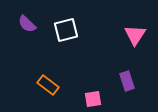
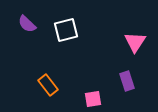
pink triangle: moved 7 px down
orange rectangle: rotated 15 degrees clockwise
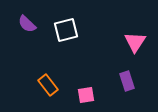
pink square: moved 7 px left, 4 px up
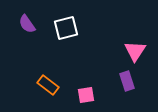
purple semicircle: rotated 12 degrees clockwise
white square: moved 2 px up
pink triangle: moved 9 px down
orange rectangle: rotated 15 degrees counterclockwise
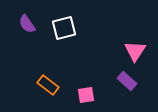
white square: moved 2 px left
purple rectangle: rotated 30 degrees counterclockwise
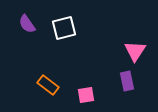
purple rectangle: rotated 36 degrees clockwise
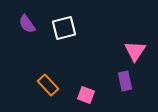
purple rectangle: moved 2 px left
orange rectangle: rotated 10 degrees clockwise
pink square: rotated 30 degrees clockwise
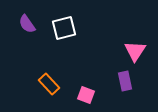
orange rectangle: moved 1 px right, 1 px up
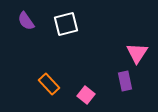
purple semicircle: moved 1 px left, 3 px up
white square: moved 2 px right, 4 px up
pink triangle: moved 2 px right, 2 px down
pink square: rotated 18 degrees clockwise
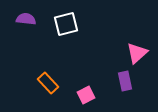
purple semicircle: moved 2 px up; rotated 132 degrees clockwise
pink triangle: rotated 15 degrees clockwise
orange rectangle: moved 1 px left, 1 px up
pink square: rotated 24 degrees clockwise
